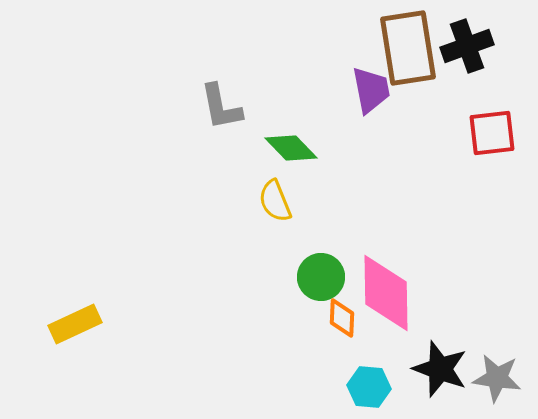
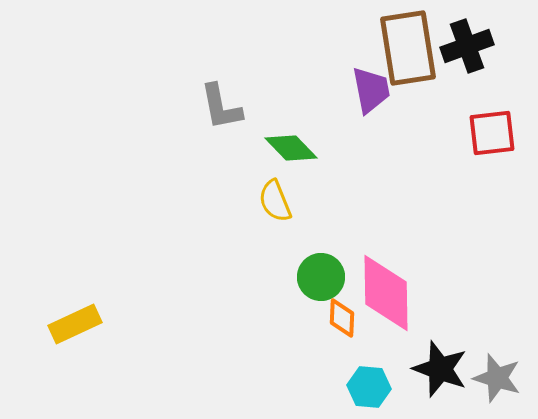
gray star: rotated 9 degrees clockwise
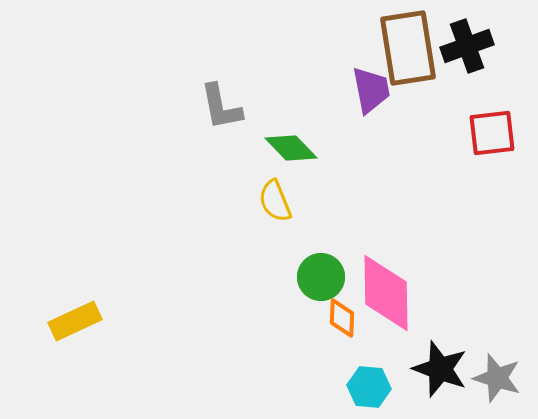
yellow rectangle: moved 3 px up
